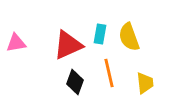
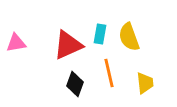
black diamond: moved 2 px down
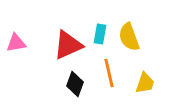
yellow trapezoid: rotated 25 degrees clockwise
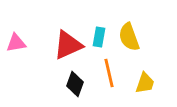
cyan rectangle: moved 1 px left, 3 px down
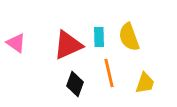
cyan rectangle: rotated 12 degrees counterclockwise
pink triangle: rotated 45 degrees clockwise
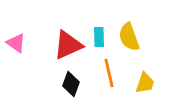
black diamond: moved 4 px left
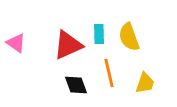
cyan rectangle: moved 3 px up
black diamond: moved 5 px right, 1 px down; rotated 40 degrees counterclockwise
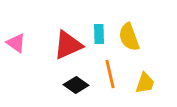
orange line: moved 1 px right, 1 px down
black diamond: rotated 35 degrees counterclockwise
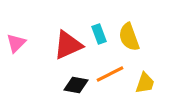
cyan rectangle: rotated 18 degrees counterclockwise
pink triangle: rotated 40 degrees clockwise
orange line: rotated 76 degrees clockwise
black diamond: rotated 25 degrees counterclockwise
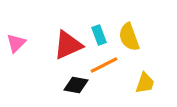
cyan rectangle: moved 1 px down
orange line: moved 6 px left, 9 px up
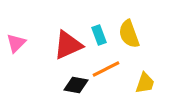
yellow semicircle: moved 3 px up
orange line: moved 2 px right, 4 px down
